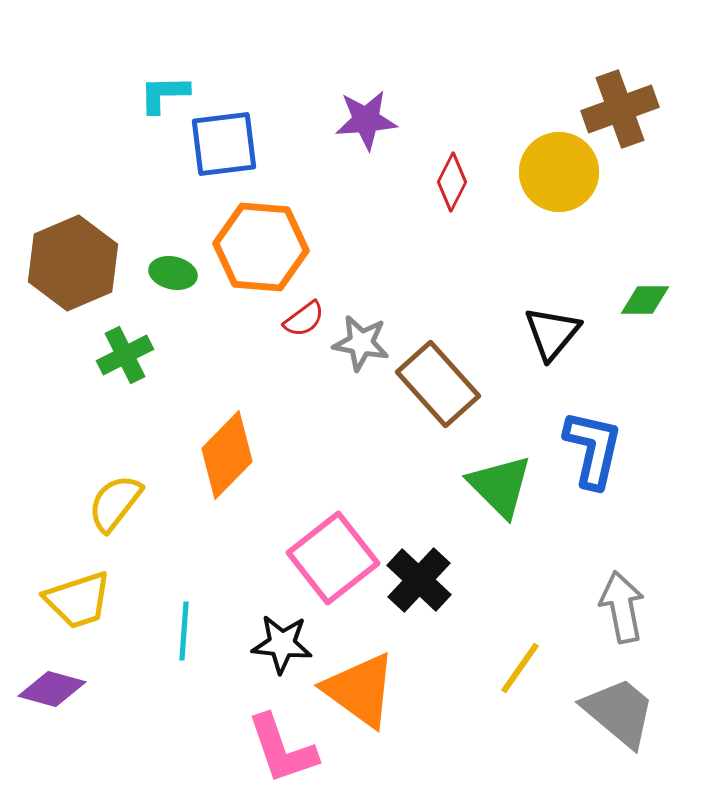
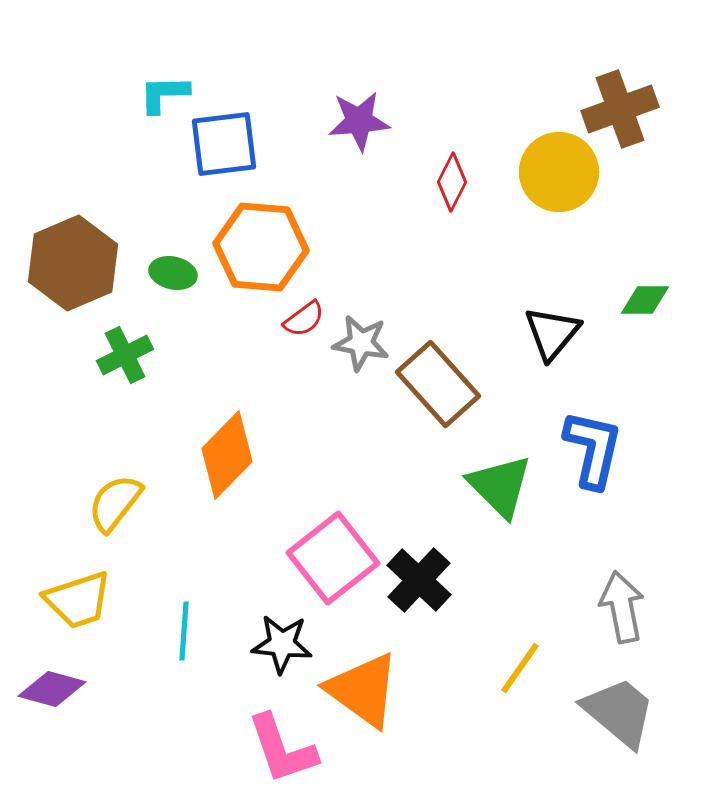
purple star: moved 7 px left, 1 px down
orange triangle: moved 3 px right
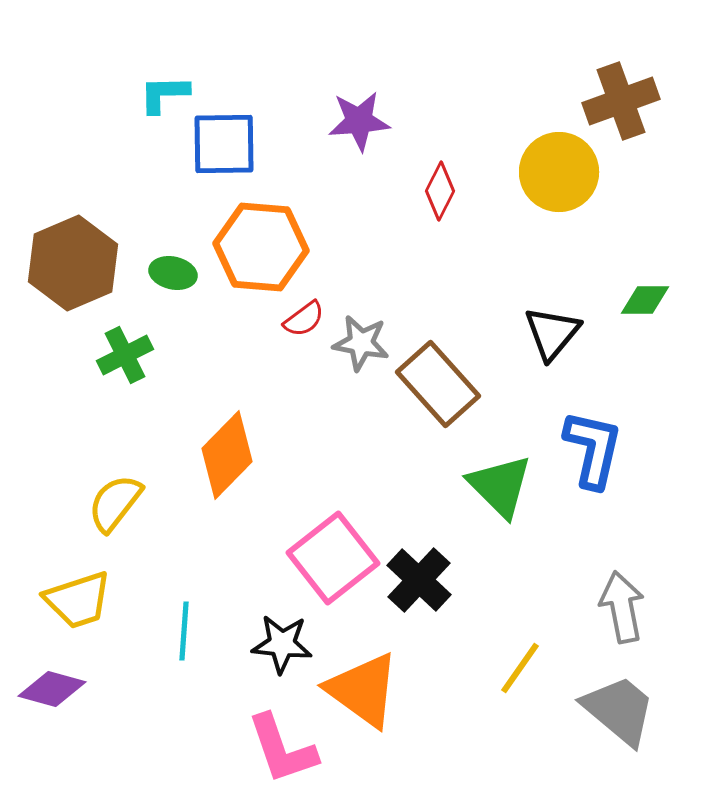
brown cross: moved 1 px right, 8 px up
blue square: rotated 6 degrees clockwise
red diamond: moved 12 px left, 9 px down
gray trapezoid: moved 2 px up
